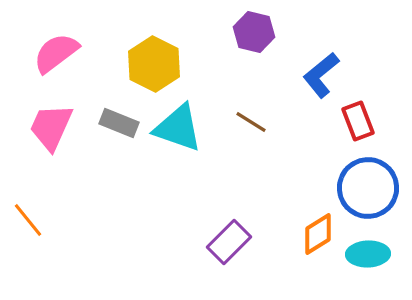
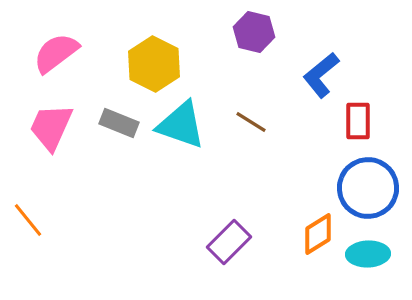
red rectangle: rotated 21 degrees clockwise
cyan triangle: moved 3 px right, 3 px up
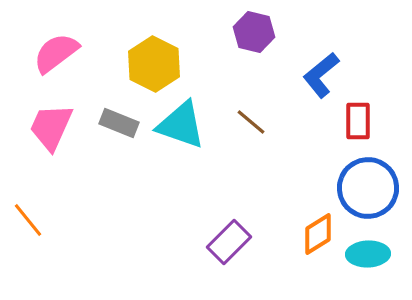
brown line: rotated 8 degrees clockwise
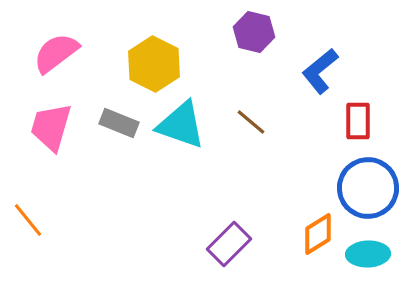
blue L-shape: moved 1 px left, 4 px up
pink trapezoid: rotated 8 degrees counterclockwise
purple rectangle: moved 2 px down
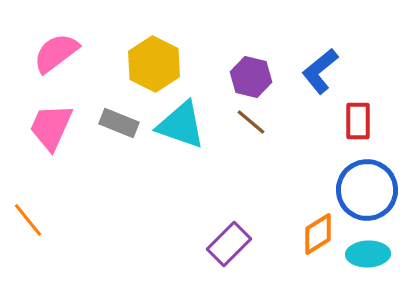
purple hexagon: moved 3 px left, 45 px down
pink trapezoid: rotated 8 degrees clockwise
blue circle: moved 1 px left, 2 px down
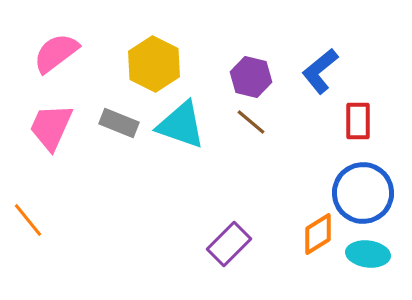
blue circle: moved 4 px left, 3 px down
cyan ellipse: rotated 9 degrees clockwise
